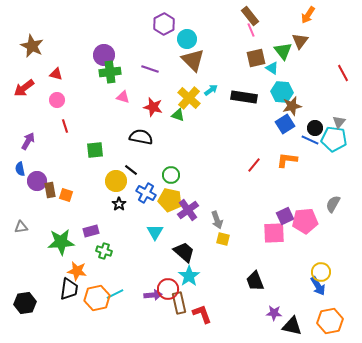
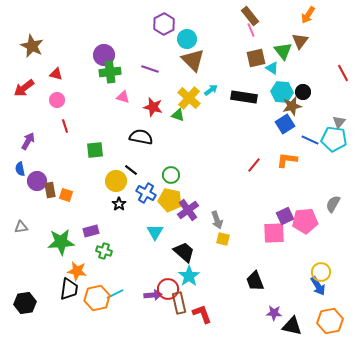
black circle at (315, 128): moved 12 px left, 36 px up
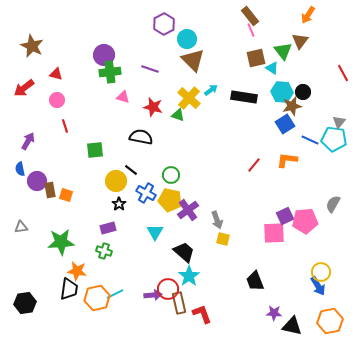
purple rectangle at (91, 231): moved 17 px right, 3 px up
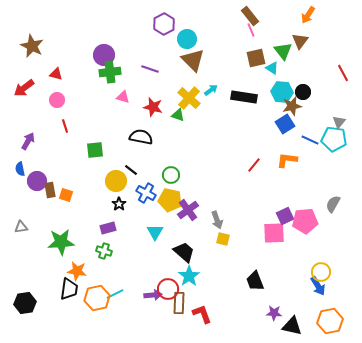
brown rectangle at (179, 303): rotated 15 degrees clockwise
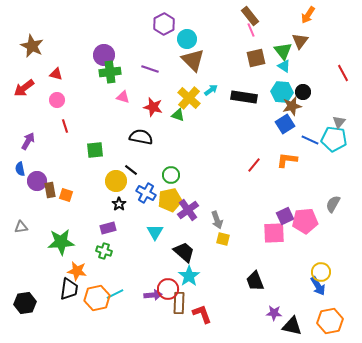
cyan triangle at (272, 68): moved 12 px right, 2 px up
yellow pentagon at (170, 200): rotated 25 degrees counterclockwise
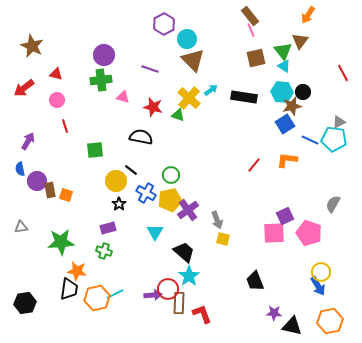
green cross at (110, 72): moved 9 px left, 8 px down
gray triangle at (339, 122): rotated 24 degrees clockwise
pink pentagon at (305, 221): moved 4 px right, 12 px down; rotated 25 degrees clockwise
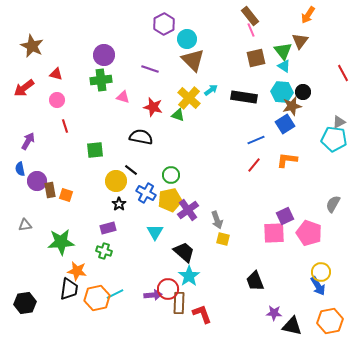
blue line at (310, 140): moved 54 px left; rotated 48 degrees counterclockwise
gray triangle at (21, 227): moved 4 px right, 2 px up
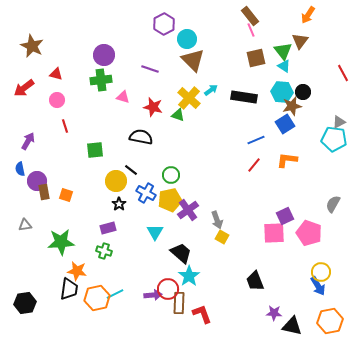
brown rectangle at (50, 190): moved 6 px left, 2 px down
yellow square at (223, 239): moved 1 px left, 2 px up; rotated 16 degrees clockwise
black trapezoid at (184, 252): moved 3 px left, 1 px down
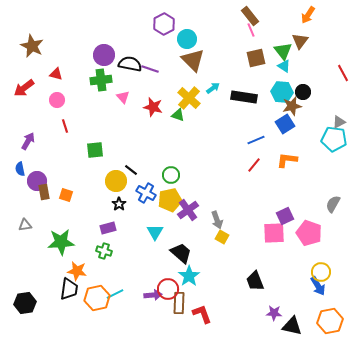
cyan arrow at (211, 90): moved 2 px right, 2 px up
pink triangle at (123, 97): rotated 32 degrees clockwise
black semicircle at (141, 137): moved 11 px left, 73 px up
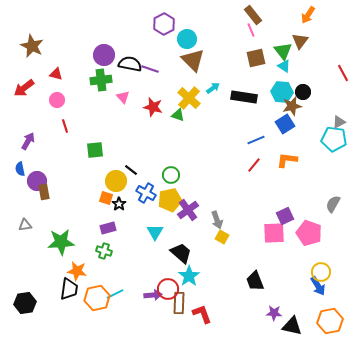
brown rectangle at (250, 16): moved 3 px right, 1 px up
orange square at (66, 195): moved 40 px right, 3 px down
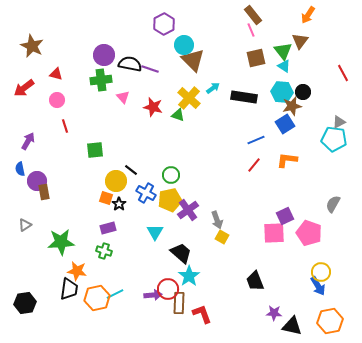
cyan circle at (187, 39): moved 3 px left, 6 px down
gray triangle at (25, 225): rotated 24 degrees counterclockwise
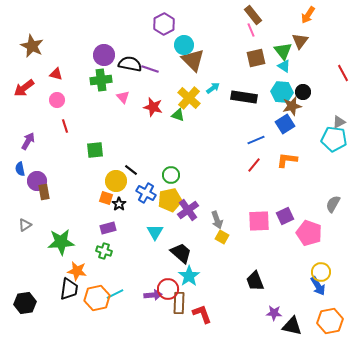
pink square at (274, 233): moved 15 px left, 12 px up
